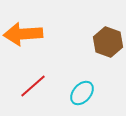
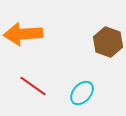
red line: rotated 76 degrees clockwise
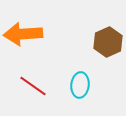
brown hexagon: rotated 16 degrees clockwise
cyan ellipse: moved 2 px left, 8 px up; rotated 35 degrees counterclockwise
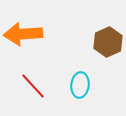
red line: rotated 12 degrees clockwise
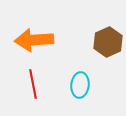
orange arrow: moved 11 px right, 6 px down
red line: moved 2 px up; rotated 32 degrees clockwise
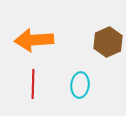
red line: rotated 12 degrees clockwise
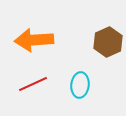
red line: rotated 64 degrees clockwise
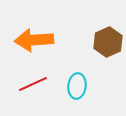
cyan ellipse: moved 3 px left, 1 px down
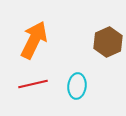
orange arrow: rotated 120 degrees clockwise
red line: rotated 12 degrees clockwise
